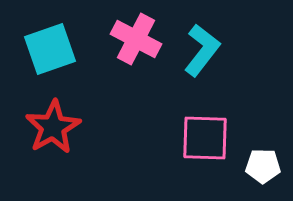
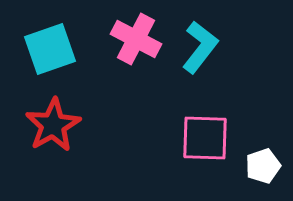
cyan L-shape: moved 2 px left, 3 px up
red star: moved 2 px up
white pentagon: rotated 20 degrees counterclockwise
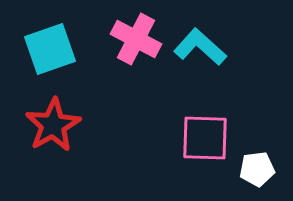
cyan L-shape: rotated 86 degrees counterclockwise
white pentagon: moved 6 px left, 3 px down; rotated 12 degrees clockwise
